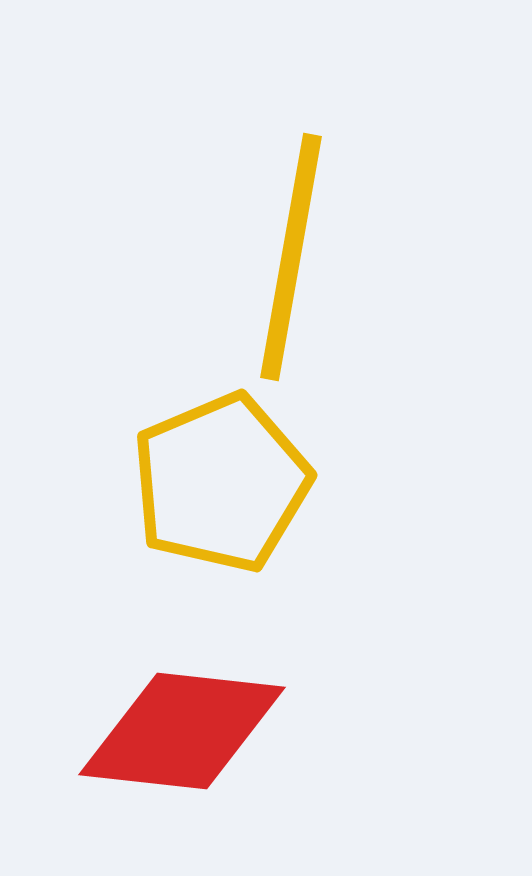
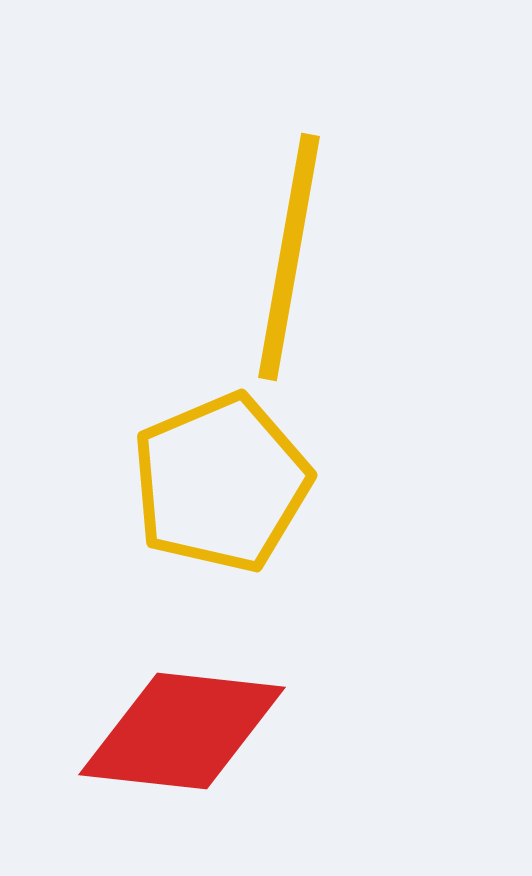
yellow line: moved 2 px left
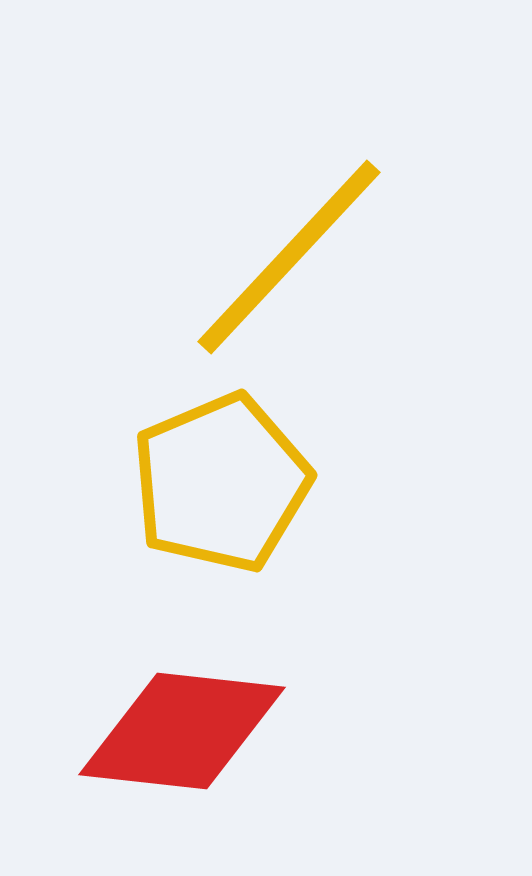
yellow line: rotated 33 degrees clockwise
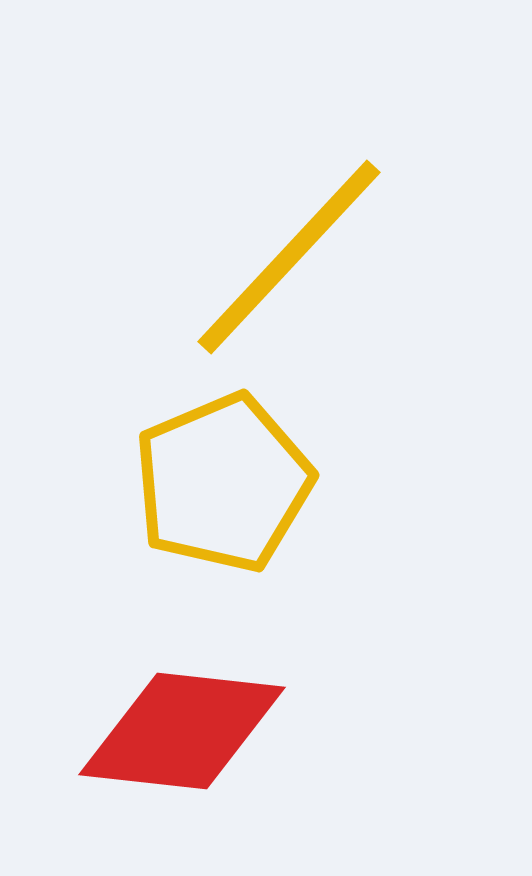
yellow pentagon: moved 2 px right
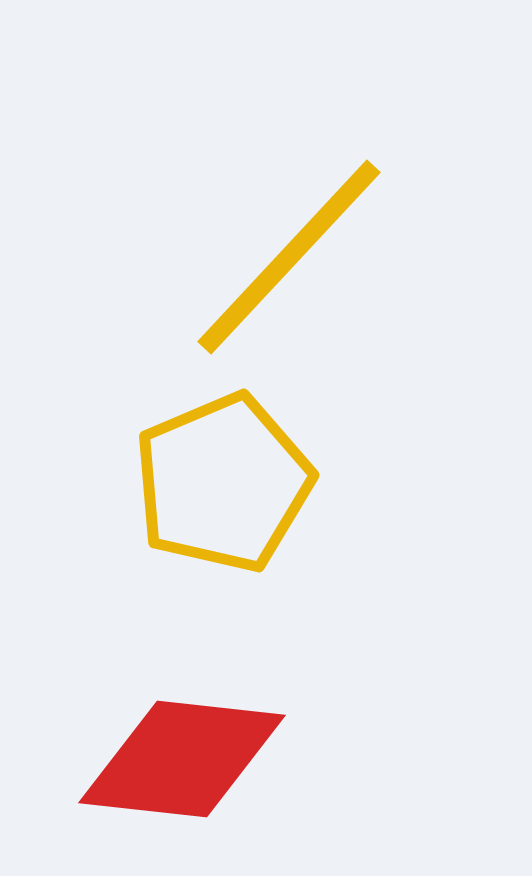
red diamond: moved 28 px down
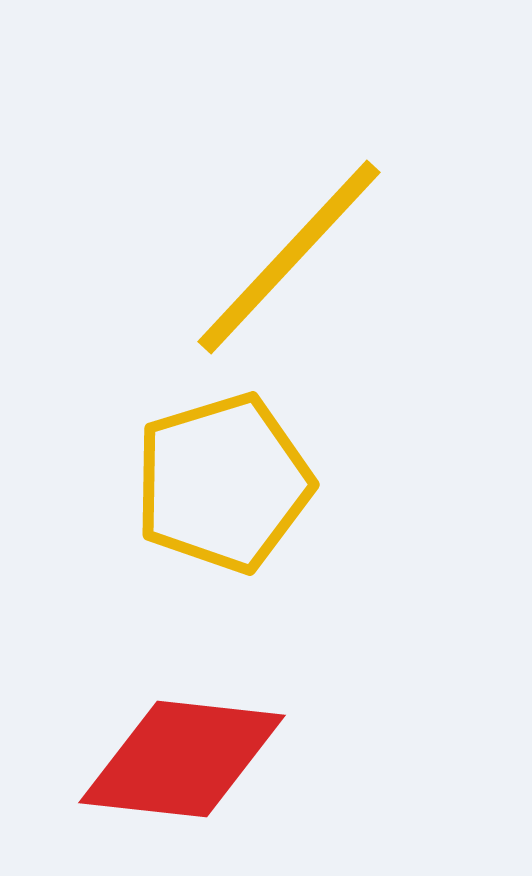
yellow pentagon: rotated 6 degrees clockwise
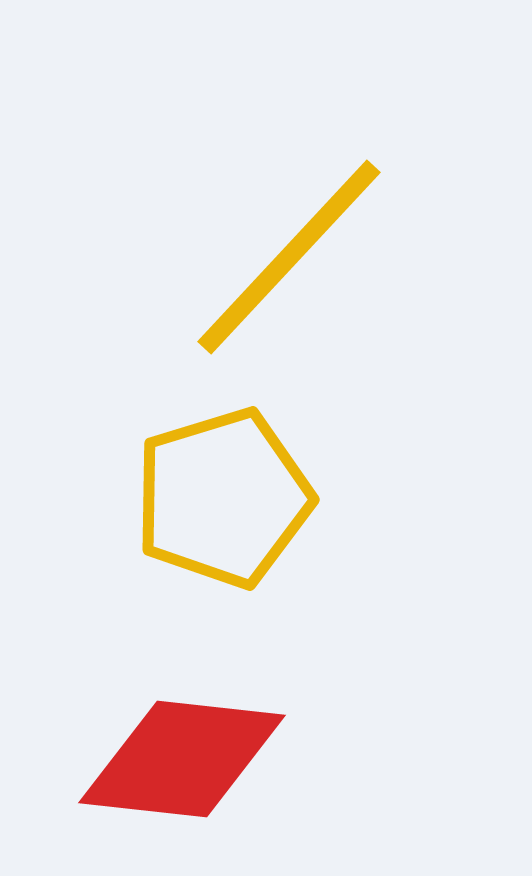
yellow pentagon: moved 15 px down
